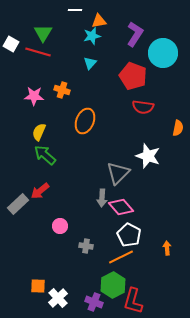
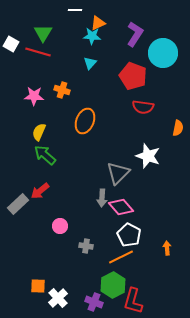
orange triangle: moved 1 px left, 2 px down; rotated 14 degrees counterclockwise
cyan star: rotated 18 degrees clockwise
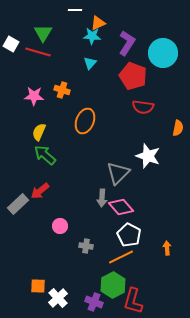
purple L-shape: moved 8 px left, 9 px down
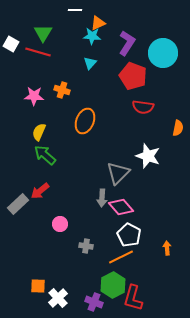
pink circle: moved 2 px up
red L-shape: moved 3 px up
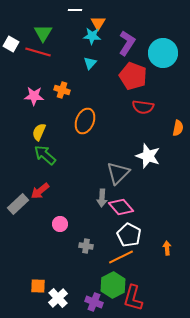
orange triangle: rotated 35 degrees counterclockwise
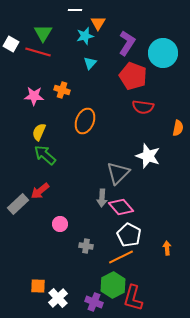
cyan star: moved 7 px left; rotated 18 degrees counterclockwise
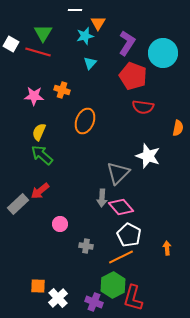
green arrow: moved 3 px left
